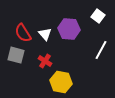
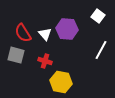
purple hexagon: moved 2 px left
red cross: rotated 16 degrees counterclockwise
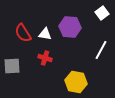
white square: moved 4 px right, 3 px up; rotated 16 degrees clockwise
purple hexagon: moved 3 px right, 2 px up
white triangle: rotated 40 degrees counterclockwise
gray square: moved 4 px left, 11 px down; rotated 18 degrees counterclockwise
red cross: moved 3 px up
yellow hexagon: moved 15 px right
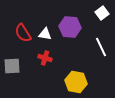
white line: moved 3 px up; rotated 54 degrees counterclockwise
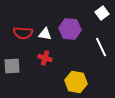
purple hexagon: moved 2 px down
red semicircle: rotated 54 degrees counterclockwise
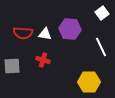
red cross: moved 2 px left, 2 px down
yellow hexagon: moved 13 px right; rotated 10 degrees counterclockwise
